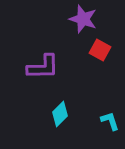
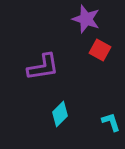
purple star: moved 3 px right
purple L-shape: rotated 8 degrees counterclockwise
cyan L-shape: moved 1 px right, 1 px down
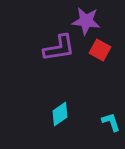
purple star: moved 2 px down; rotated 12 degrees counterclockwise
purple L-shape: moved 16 px right, 19 px up
cyan diamond: rotated 10 degrees clockwise
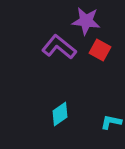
purple L-shape: moved 1 px up; rotated 132 degrees counterclockwise
cyan L-shape: rotated 60 degrees counterclockwise
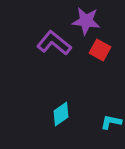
purple L-shape: moved 5 px left, 4 px up
cyan diamond: moved 1 px right
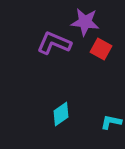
purple star: moved 1 px left, 1 px down
purple L-shape: rotated 16 degrees counterclockwise
red square: moved 1 px right, 1 px up
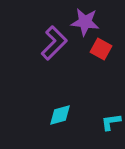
purple L-shape: rotated 112 degrees clockwise
cyan diamond: moved 1 px left, 1 px down; rotated 20 degrees clockwise
cyan L-shape: rotated 20 degrees counterclockwise
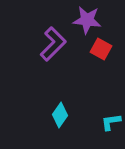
purple star: moved 2 px right, 2 px up
purple L-shape: moved 1 px left, 1 px down
cyan diamond: rotated 40 degrees counterclockwise
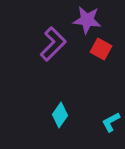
cyan L-shape: rotated 20 degrees counterclockwise
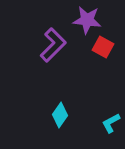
purple L-shape: moved 1 px down
red square: moved 2 px right, 2 px up
cyan L-shape: moved 1 px down
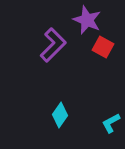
purple star: rotated 16 degrees clockwise
